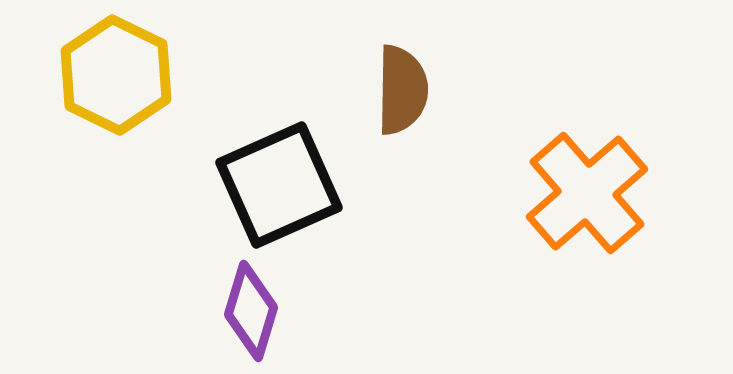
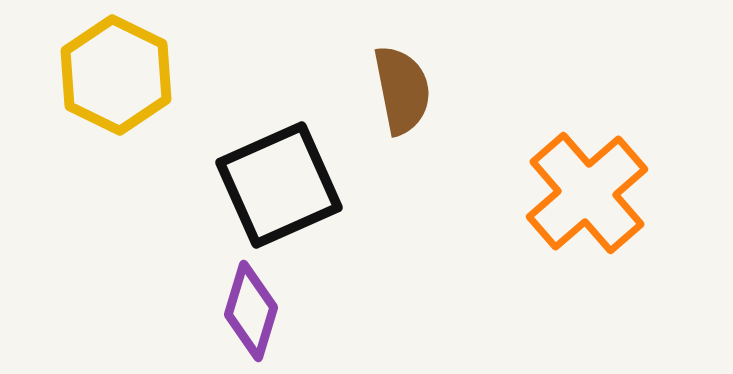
brown semicircle: rotated 12 degrees counterclockwise
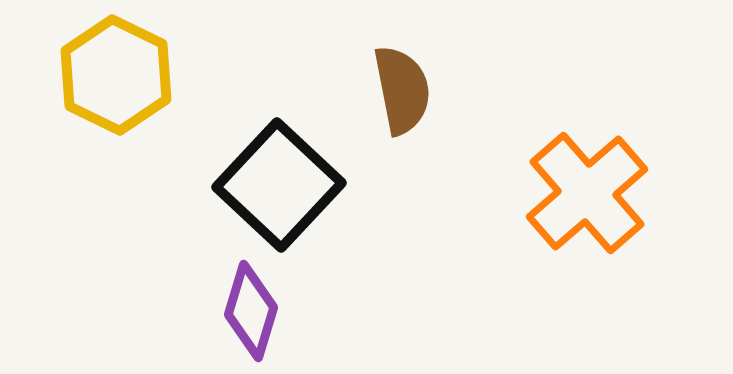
black square: rotated 23 degrees counterclockwise
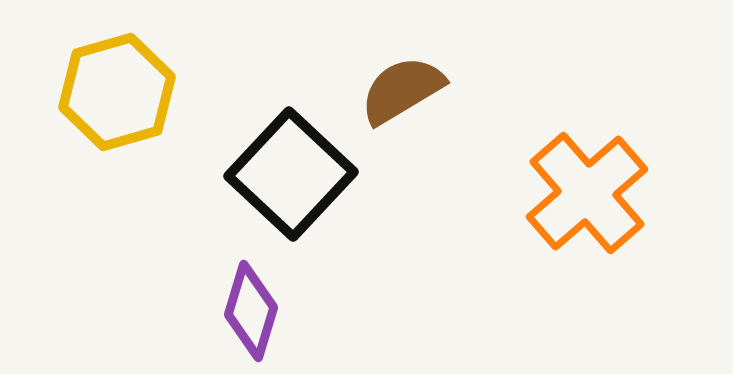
yellow hexagon: moved 1 px right, 17 px down; rotated 18 degrees clockwise
brown semicircle: rotated 110 degrees counterclockwise
black square: moved 12 px right, 11 px up
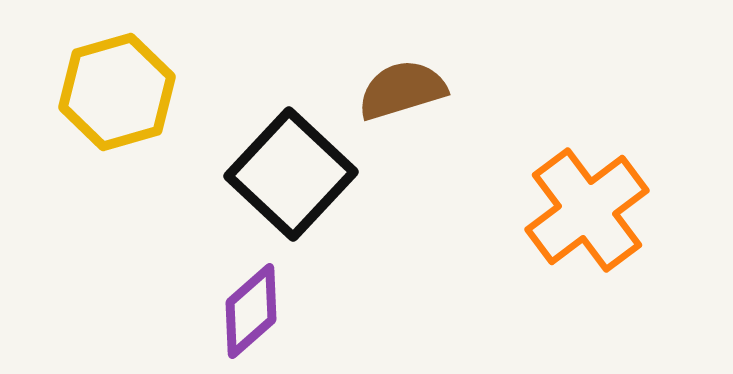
brown semicircle: rotated 14 degrees clockwise
orange cross: moved 17 px down; rotated 4 degrees clockwise
purple diamond: rotated 32 degrees clockwise
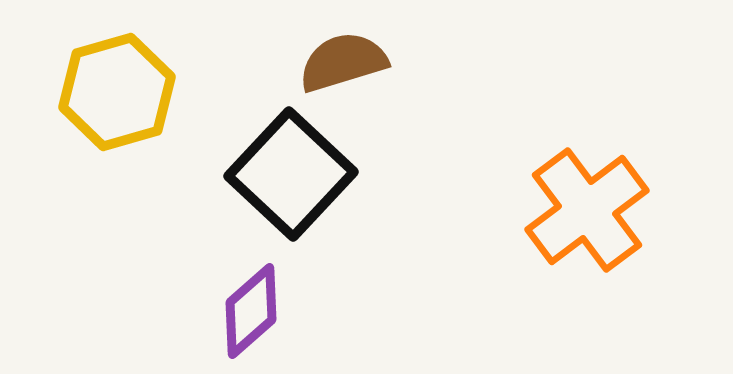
brown semicircle: moved 59 px left, 28 px up
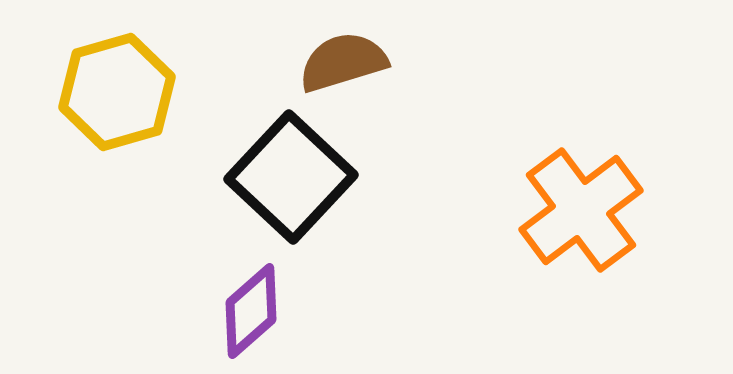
black square: moved 3 px down
orange cross: moved 6 px left
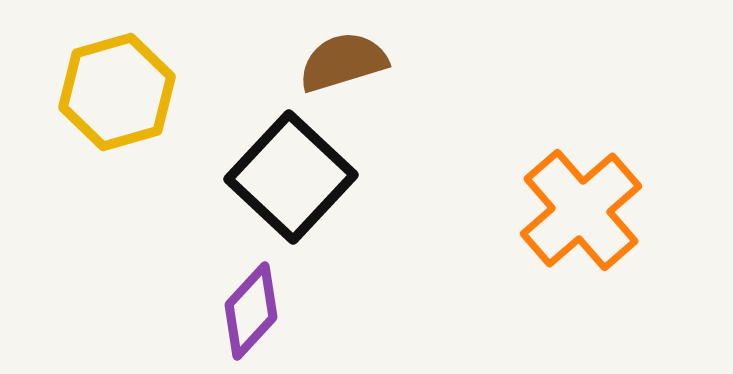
orange cross: rotated 4 degrees counterclockwise
purple diamond: rotated 6 degrees counterclockwise
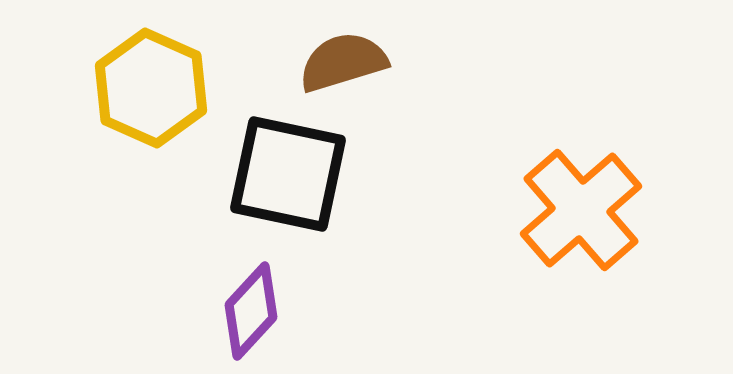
yellow hexagon: moved 34 px right, 4 px up; rotated 20 degrees counterclockwise
black square: moved 3 px left, 3 px up; rotated 31 degrees counterclockwise
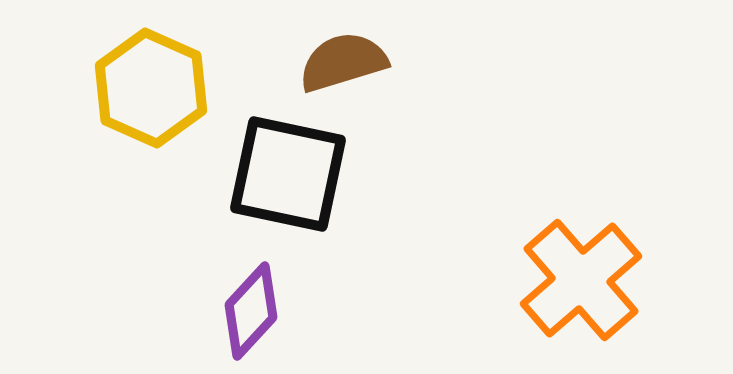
orange cross: moved 70 px down
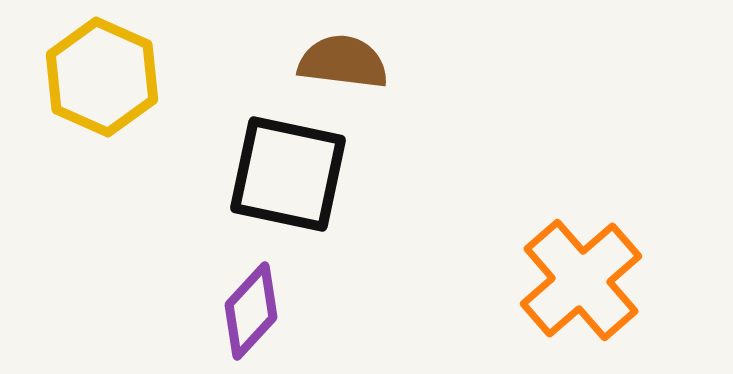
brown semicircle: rotated 24 degrees clockwise
yellow hexagon: moved 49 px left, 11 px up
